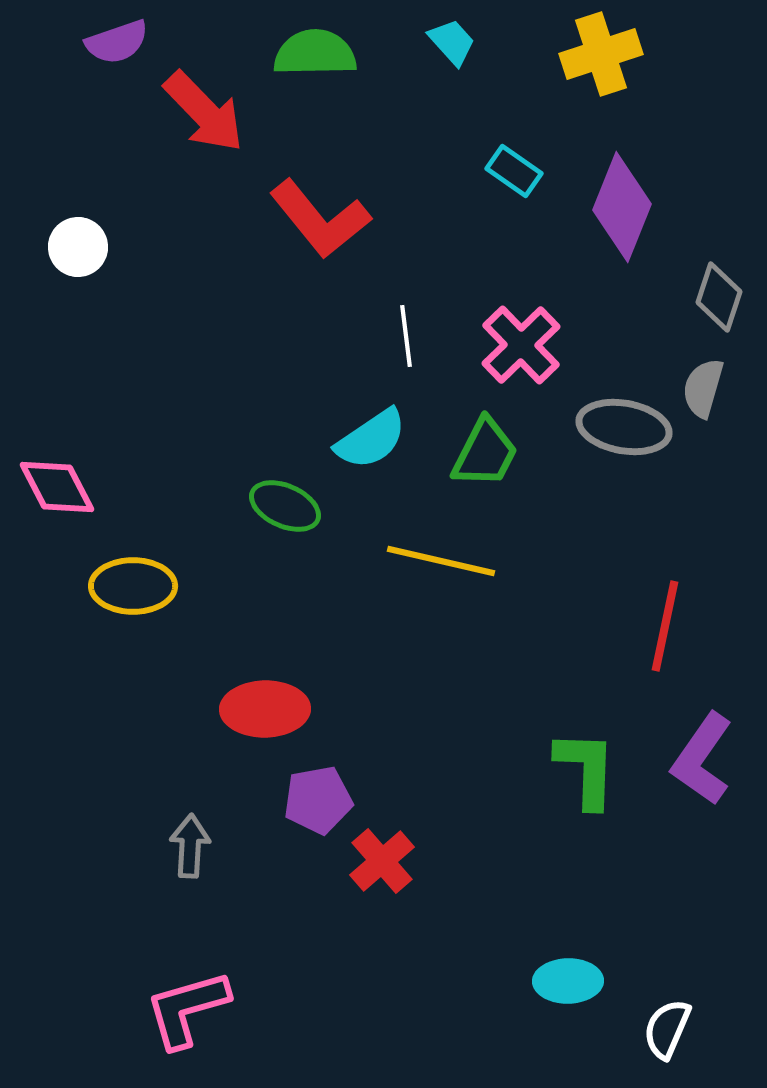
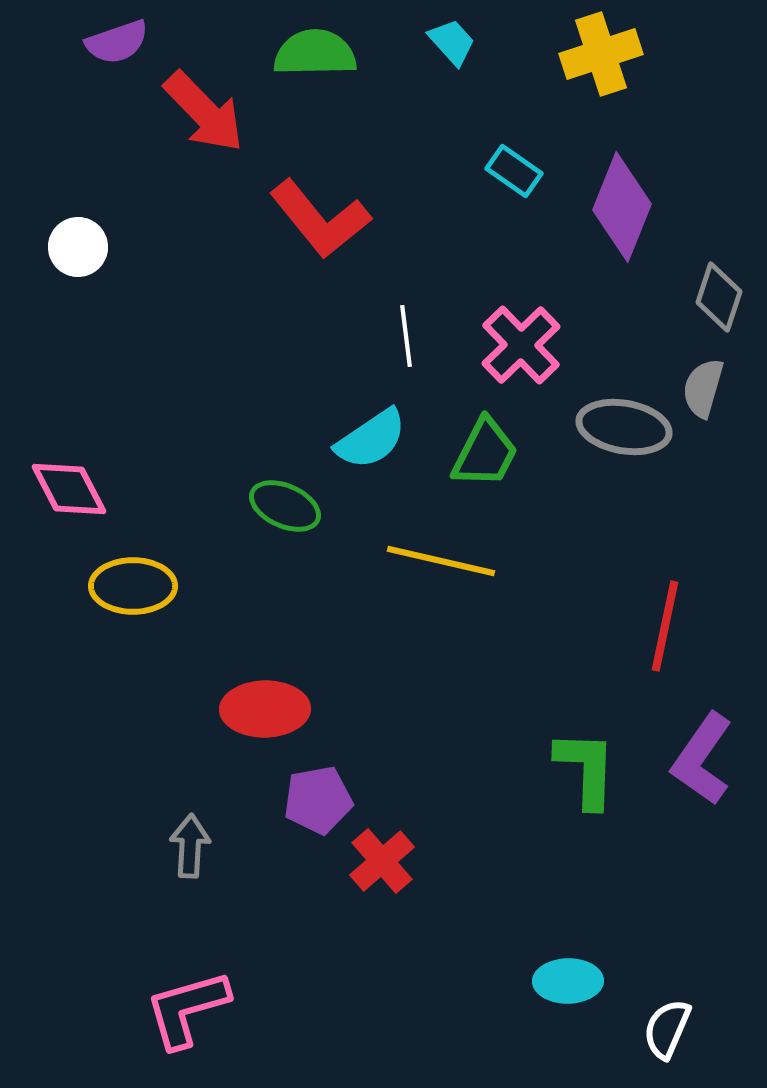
pink diamond: moved 12 px right, 2 px down
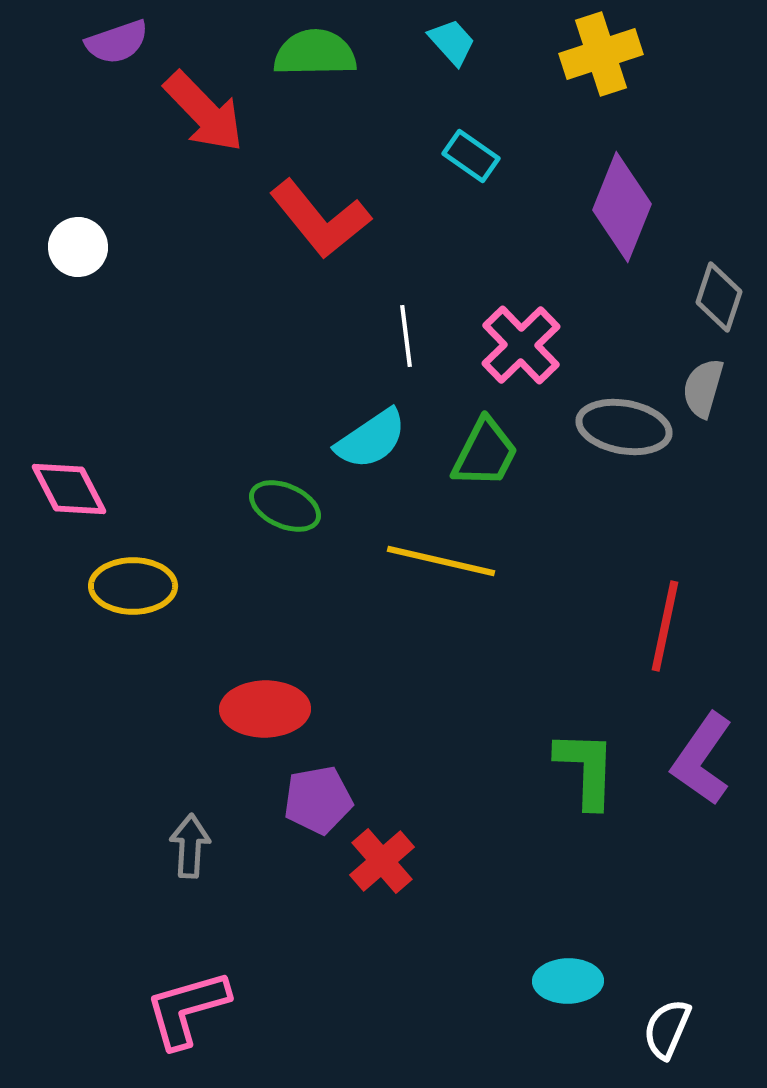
cyan rectangle: moved 43 px left, 15 px up
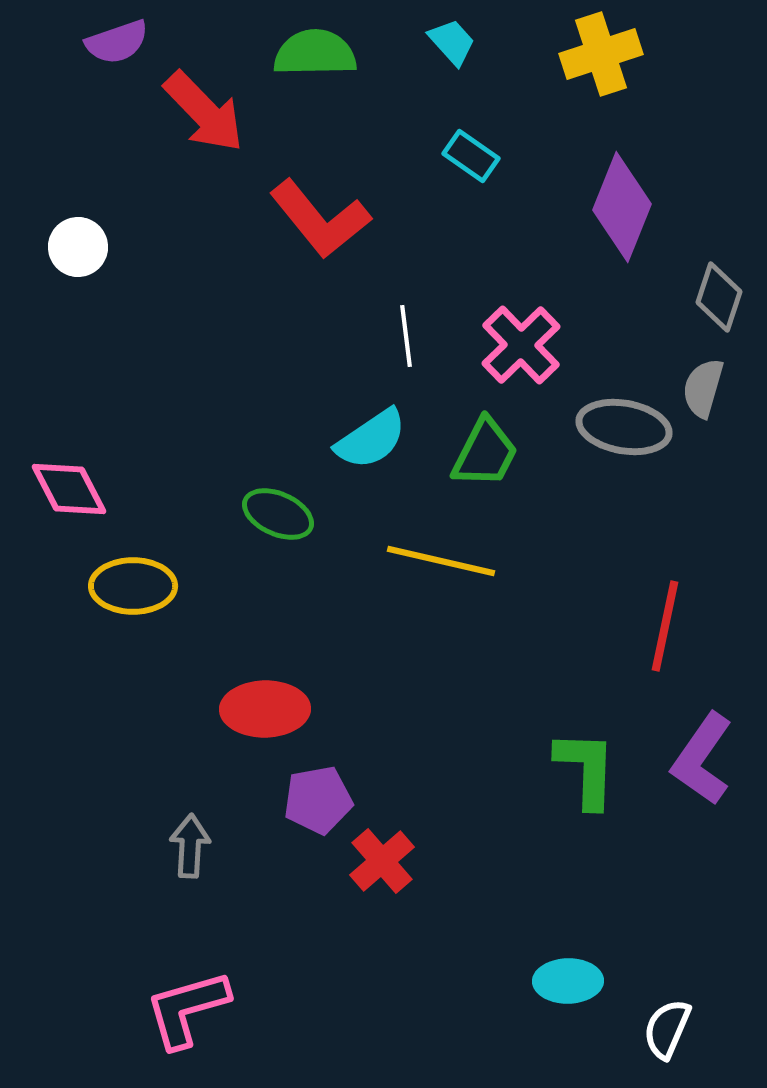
green ellipse: moved 7 px left, 8 px down
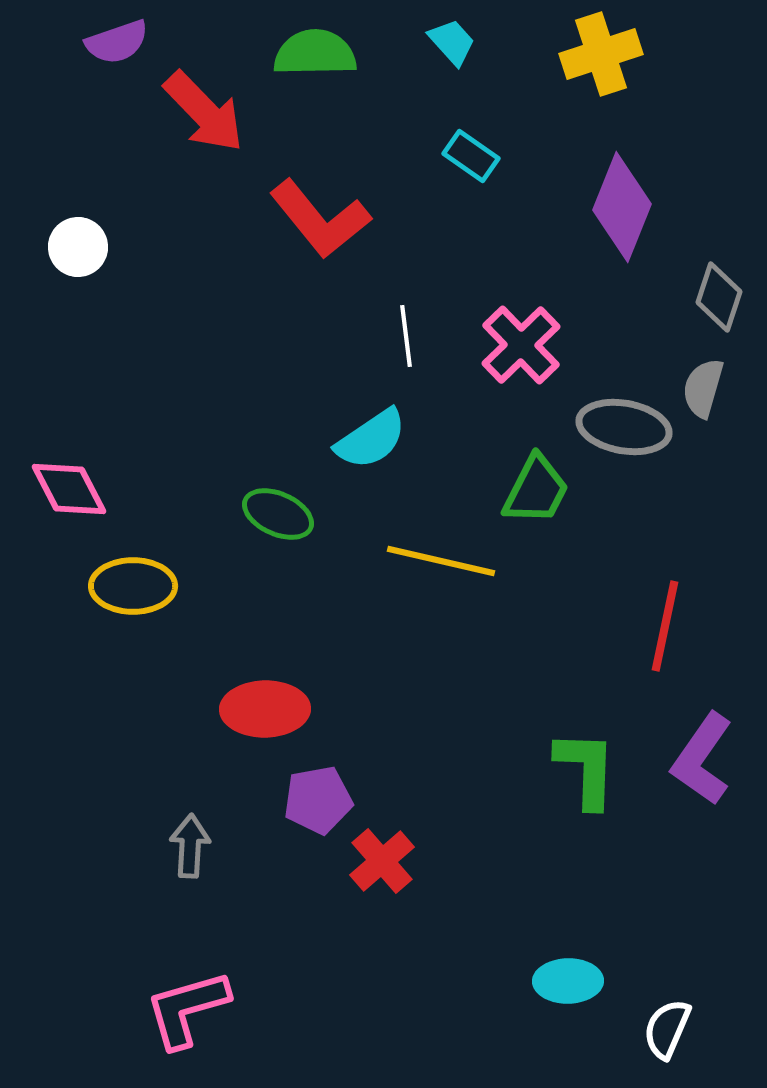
green trapezoid: moved 51 px right, 37 px down
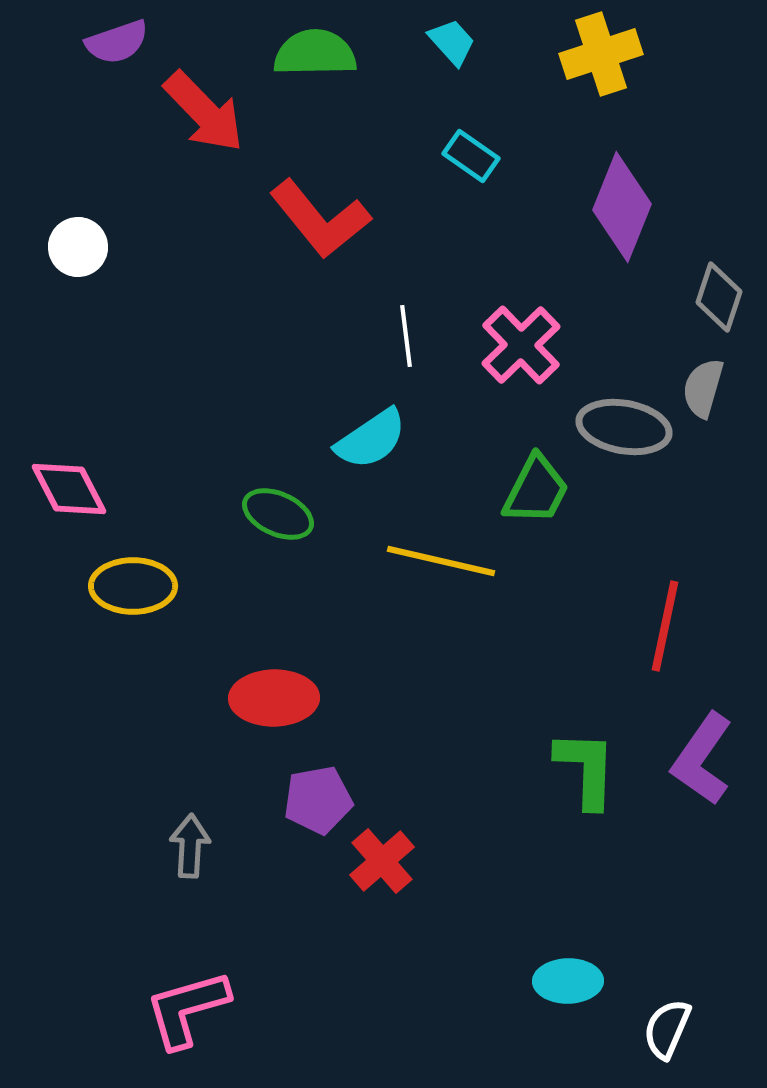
red ellipse: moved 9 px right, 11 px up
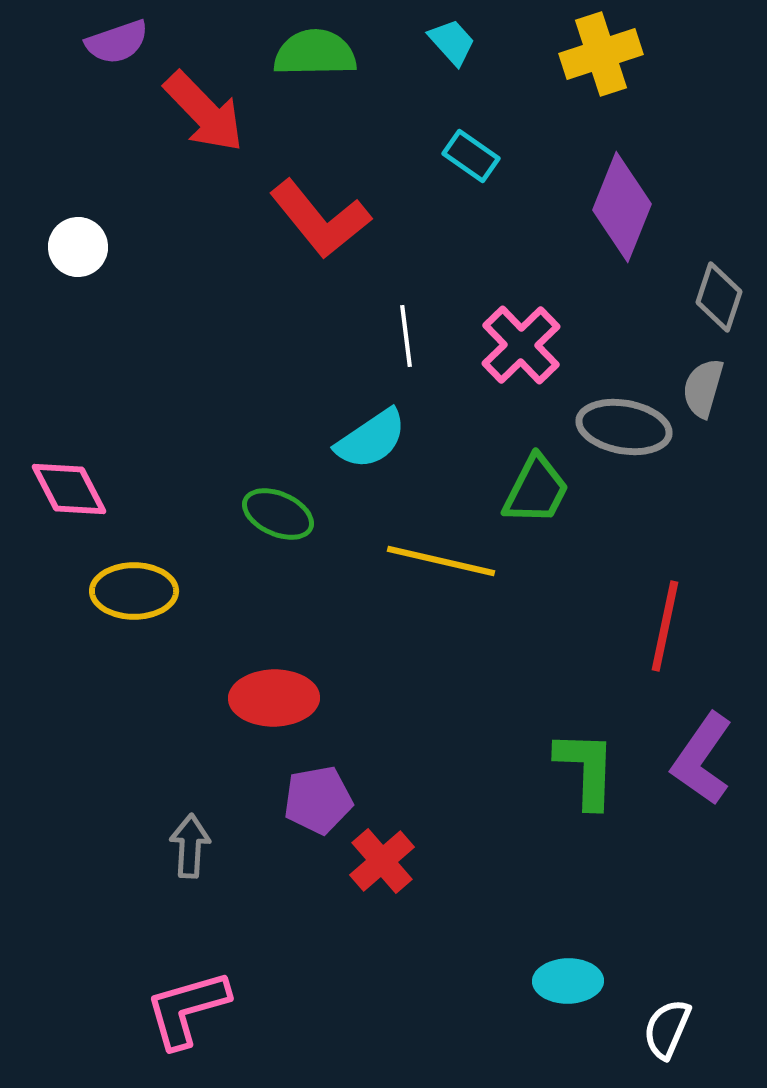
yellow ellipse: moved 1 px right, 5 px down
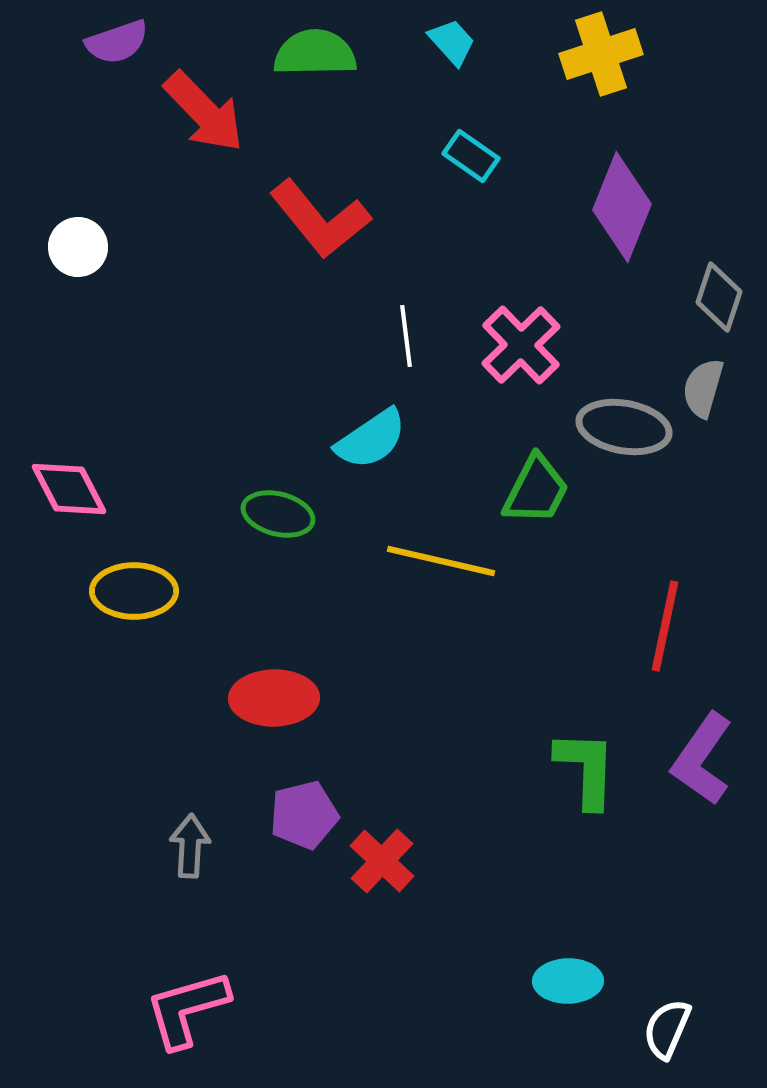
green ellipse: rotated 10 degrees counterclockwise
purple pentagon: moved 14 px left, 15 px down; rotated 4 degrees counterclockwise
red cross: rotated 6 degrees counterclockwise
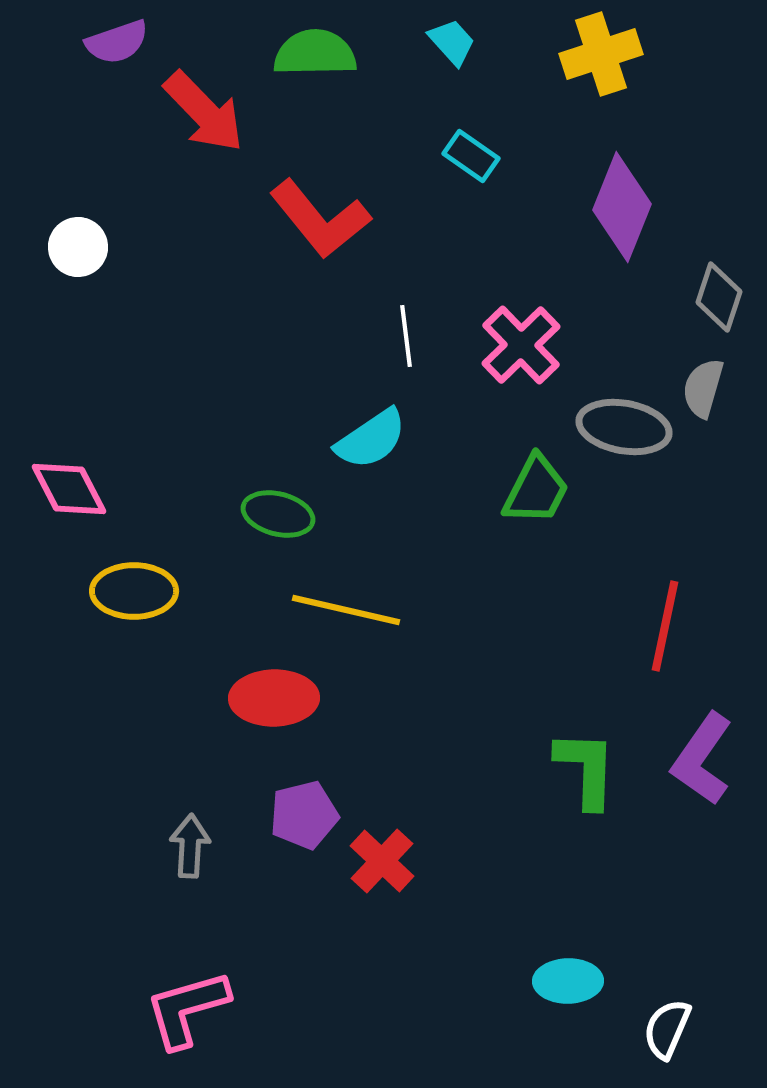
yellow line: moved 95 px left, 49 px down
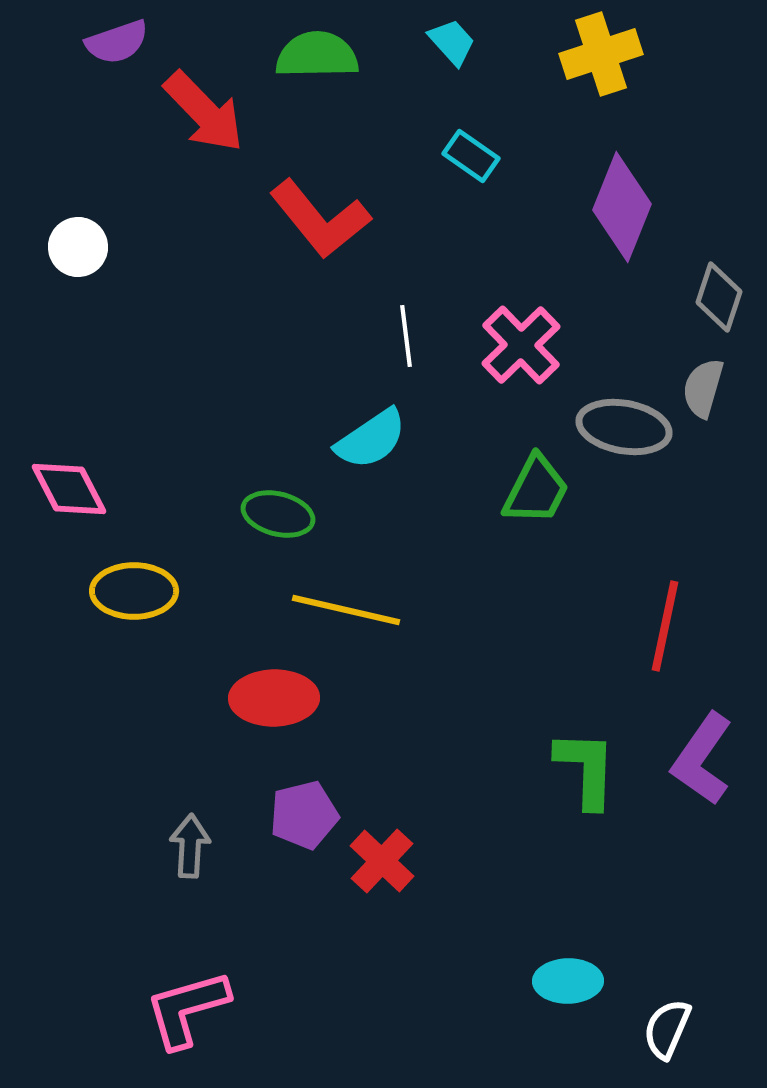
green semicircle: moved 2 px right, 2 px down
